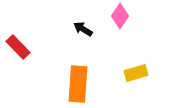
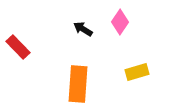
pink diamond: moved 6 px down
yellow rectangle: moved 1 px right, 1 px up
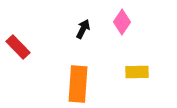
pink diamond: moved 2 px right
black arrow: rotated 84 degrees clockwise
yellow rectangle: rotated 15 degrees clockwise
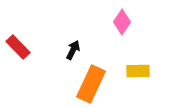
black arrow: moved 10 px left, 21 px down
yellow rectangle: moved 1 px right, 1 px up
orange rectangle: moved 13 px right; rotated 21 degrees clockwise
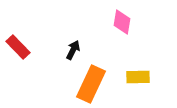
pink diamond: rotated 25 degrees counterclockwise
yellow rectangle: moved 6 px down
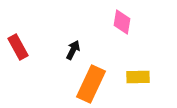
red rectangle: rotated 15 degrees clockwise
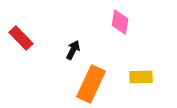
pink diamond: moved 2 px left
red rectangle: moved 3 px right, 9 px up; rotated 15 degrees counterclockwise
yellow rectangle: moved 3 px right
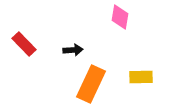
pink diamond: moved 5 px up
red rectangle: moved 3 px right, 6 px down
black arrow: rotated 60 degrees clockwise
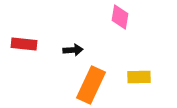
red rectangle: rotated 40 degrees counterclockwise
yellow rectangle: moved 2 px left
orange rectangle: moved 1 px down
